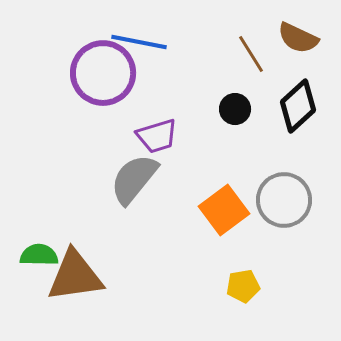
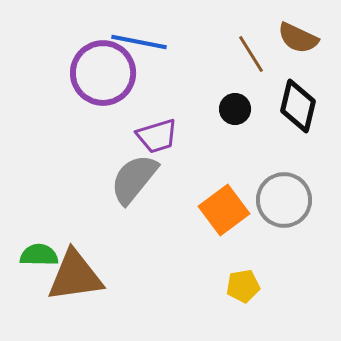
black diamond: rotated 34 degrees counterclockwise
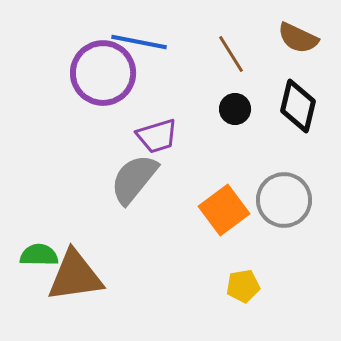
brown line: moved 20 px left
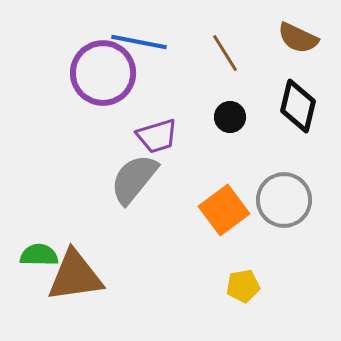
brown line: moved 6 px left, 1 px up
black circle: moved 5 px left, 8 px down
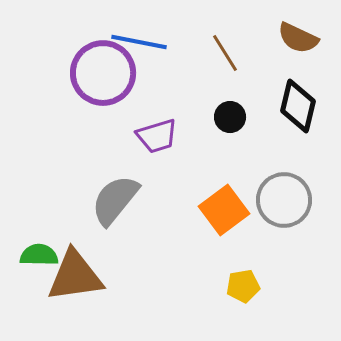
gray semicircle: moved 19 px left, 21 px down
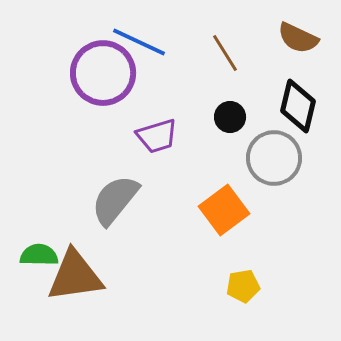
blue line: rotated 14 degrees clockwise
gray circle: moved 10 px left, 42 px up
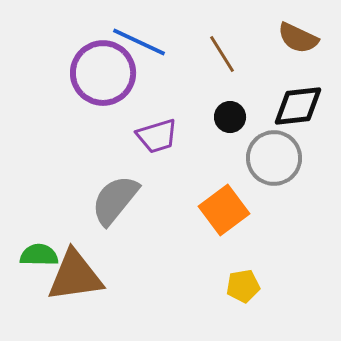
brown line: moved 3 px left, 1 px down
black diamond: rotated 70 degrees clockwise
